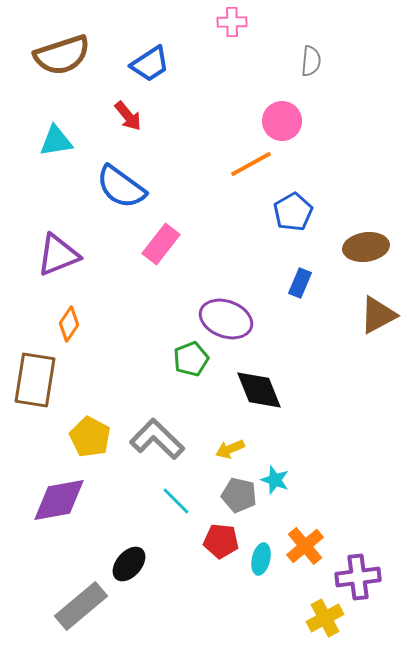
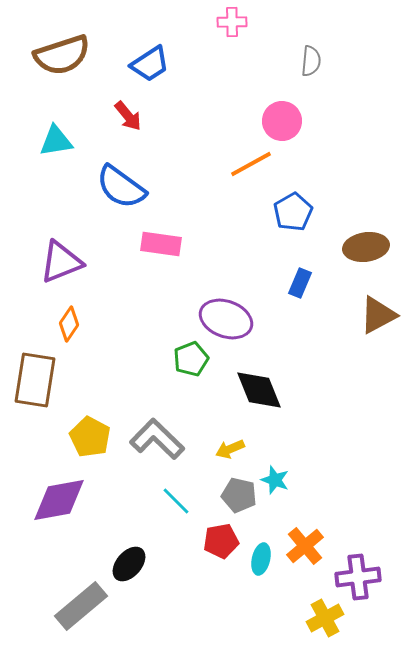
pink rectangle: rotated 60 degrees clockwise
purple triangle: moved 3 px right, 7 px down
red pentagon: rotated 16 degrees counterclockwise
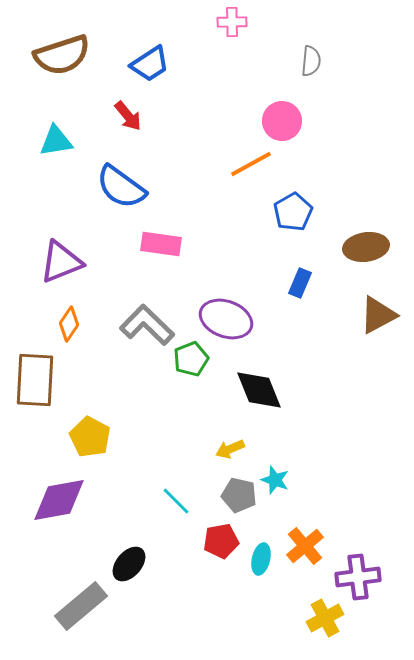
brown rectangle: rotated 6 degrees counterclockwise
gray L-shape: moved 10 px left, 114 px up
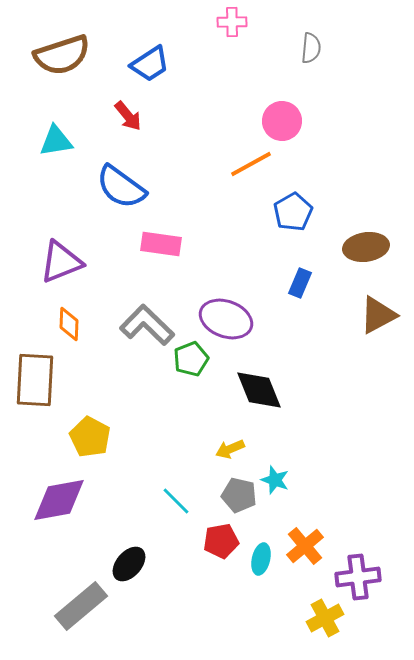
gray semicircle: moved 13 px up
orange diamond: rotated 32 degrees counterclockwise
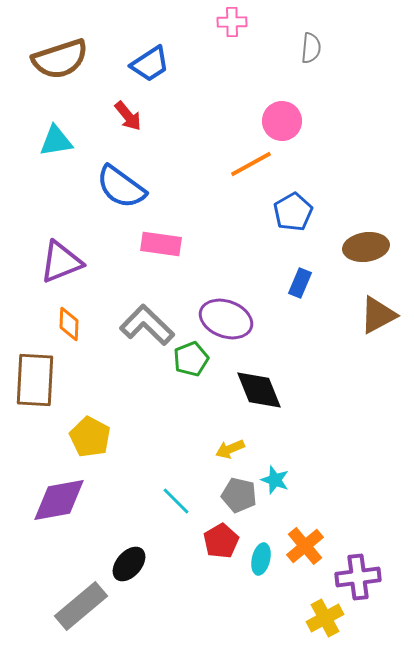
brown semicircle: moved 2 px left, 4 px down
red pentagon: rotated 20 degrees counterclockwise
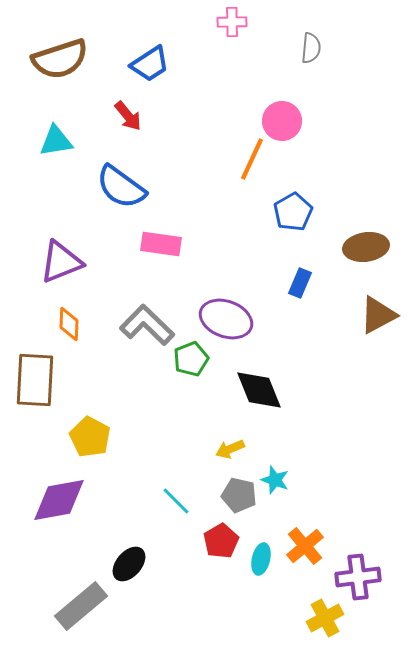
orange line: moved 1 px right, 5 px up; rotated 36 degrees counterclockwise
